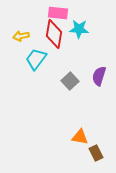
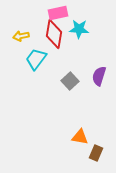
pink rectangle: rotated 18 degrees counterclockwise
brown rectangle: rotated 49 degrees clockwise
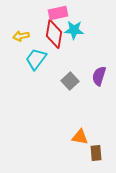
cyan star: moved 5 px left, 1 px down
brown rectangle: rotated 28 degrees counterclockwise
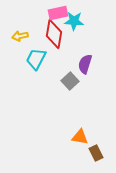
cyan star: moved 9 px up
yellow arrow: moved 1 px left
cyan trapezoid: rotated 10 degrees counterclockwise
purple semicircle: moved 14 px left, 12 px up
brown rectangle: rotated 21 degrees counterclockwise
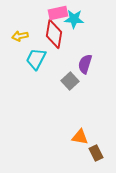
cyan star: moved 2 px up
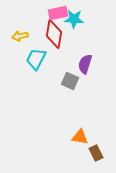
gray square: rotated 24 degrees counterclockwise
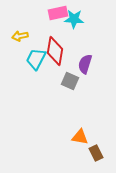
red diamond: moved 1 px right, 17 px down
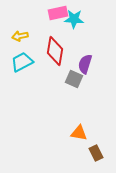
cyan trapezoid: moved 14 px left, 3 px down; rotated 35 degrees clockwise
gray square: moved 4 px right, 2 px up
orange triangle: moved 1 px left, 4 px up
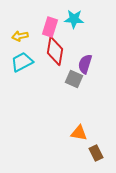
pink rectangle: moved 8 px left, 14 px down; rotated 60 degrees counterclockwise
